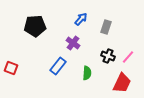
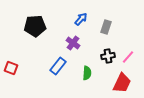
black cross: rotated 32 degrees counterclockwise
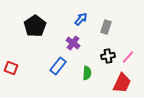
black pentagon: rotated 30 degrees counterclockwise
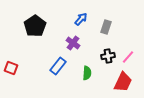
red trapezoid: moved 1 px right, 1 px up
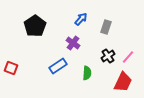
black cross: rotated 24 degrees counterclockwise
blue rectangle: rotated 18 degrees clockwise
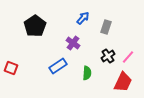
blue arrow: moved 2 px right, 1 px up
